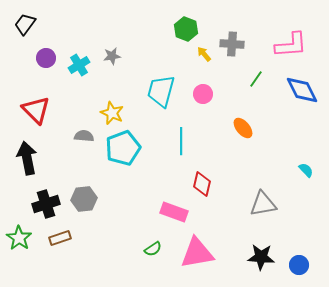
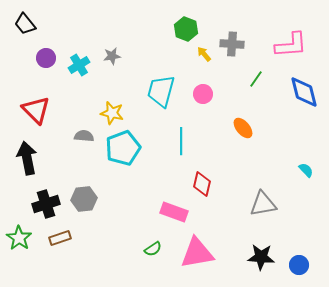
black trapezoid: rotated 75 degrees counterclockwise
blue diamond: moved 2 px right, 2 px down; rotated 12 degrees clockwise
yellow star: rotated 10 degrees counterclockwise
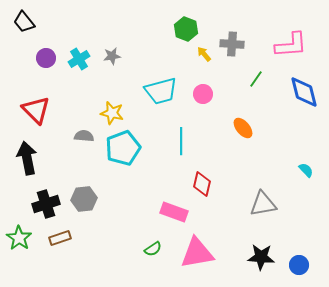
black trapezoid: moved 1 px left, 2 px up
cyan cross: moved 6 px up
cyan trapezoid: rotated 120 degrees counterclockwise
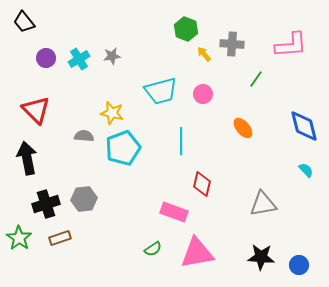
blue diamond: moved 34 px down
